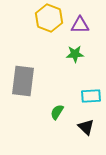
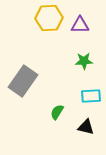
yellow hexagon: rotated 24 degrees counterclockwise
green star: moved 9 px right, 7 px down
gray rectangle: rotated 28 degrees clockwise
black triangle: rotated 30 degrees counterclockwise
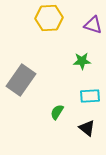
purple triangle: moved 13 px right; rotated 18 degrees clockwise
green star: moved 2 px left
gray rectangle: moved 2 px left, 1 px up
cyan rectangle: moved 1 px left
black triangle: moved 1 px right, 1 px down; rotated 24 degrees clockwise
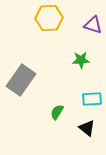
green star: moved 1 px left, 1 px up
cyan rectangle: moved 2 px right, 3 px down
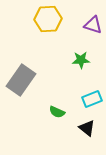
yellow hexagon: moved 1 px left, 1 px down
cyan rectangle: rotated 18 degrees counterclockwise
green semicircle: rotated 98 degrees counterclockwise
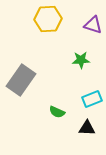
black triangle: rotated 36 degrees counterclockwise
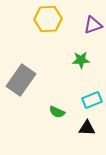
purple triangle: rotated 36 degrees counterclockwise
cyan rectangle: moved 1 px down
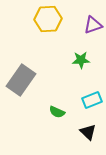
black triangle: moved 1 px right, 4 px down; rotated 42 degrees clockwise
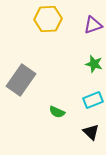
green star: moved 13 px right, 4 px down; rotated 18 degrees clockwise
cyan rectangle: moved 1 px right
black triangle: moved 3 px right
